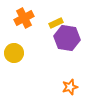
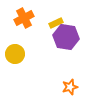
purple hexagon: moved 1 px left, 1 px up
yellow circle: moved 1 px right, 1 px down
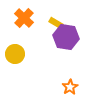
orange cross: rotated 18 degrees counterclockwise
yellow rectangle: rotated 56 degrees clockwise
orange star: rotated 14 degrees counterclockwise
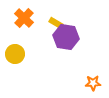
orange star: moved 23 px right, 4 px up; rotated 28 degrees clockwise
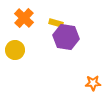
yellow rectangle: rotated 16 degrees counterclockwise
yellow circle: moved 4 px up
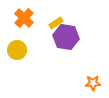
yellow rectangle: rotated 48 degrees counterclockwise
yellow circle: moved 2 px right
